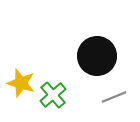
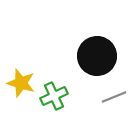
green cross: moved 1 px right, 1 px down; rotated 16 degrees clockwise
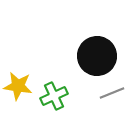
yellow star: moved 3 px left, 3 px down; rotated 8 degrees counterclockwise
gray line: moved 2 px left, 4 px up
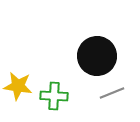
green cross: rotated 28 degrees clockwise
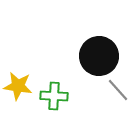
black circle: moved 2 px right
gray line: moved 6 px right, 3 px up; rotated 70 degrees clockwise
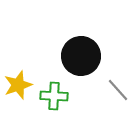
black circle: moved 18 px left
yellow star: moved 1 px up; rotated 28 degrees counterclockwise
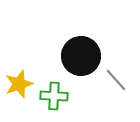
yellow star: moved 1 px right, 1 px up
gray line: moved 2 px left, 10 px up
